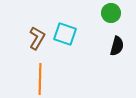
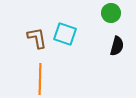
brown L-shape: rotated 40 degrees counterclockwise
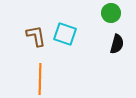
brown L-shape: moved 1 px left, 2 px up
black semicircle: moved 2 px up
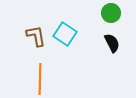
cyan square: rotated 15 degrees clockwise
black semicircle: moved 5 px left, 1 px up; rotated 42 degrees counterclockwise
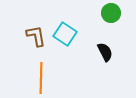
black semicircle: moved 7 px left, 9 px down
orange line: moved 1 px right, 1 px up
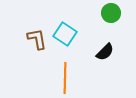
brown L-shape: moved 1 px right, 3 px down
black semicircle: rotated 72 degrees clockwise
orange line: moved 24 px right
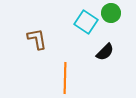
cyan square: moved 21 px right, 12 px up
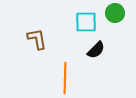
green circle: moved 4 px right
cyan square: rotated 35 degrees counterclockwise
black semicircle: moved 9 px left, 2 px up
